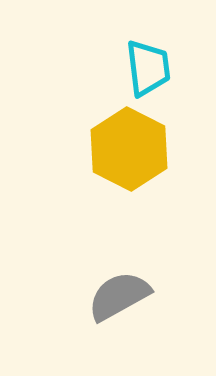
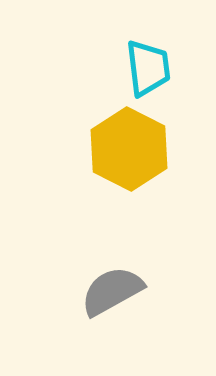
gray semicircle: moved 7 px left, 5 px up
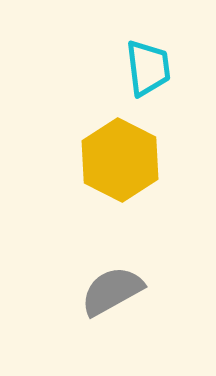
yellow hexagon: moved 9 px left, 11 px down
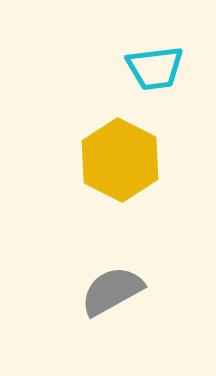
cyan trapezoid: moved 7 px right; rotated 90 degrees clockwise
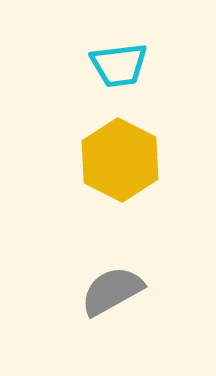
cyan trapezoid: moved 36 px left, 3 px up
